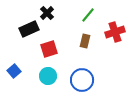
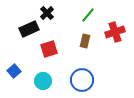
cyan circle: moved 5 px left, 5 px down
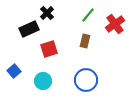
red cross: moved 8 px up; rotated 18 degrees counterclockwise
blue circle: moved 4 px right
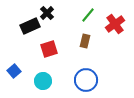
black rectangle: moved 1 px right, 3 px up
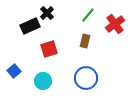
blue circle: moved 2 px up
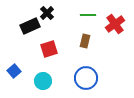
green line: rotated 49 degrees clockwise
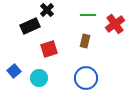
black cross: moved 3 px up
cyan circle: moved 4 px left, 3 px up
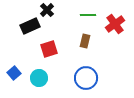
blue square: moved 2 px down
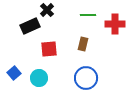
red cross: rotated 36 degrees clockwise
brown rectangle: moved 2 px left, 3 px down
red square: rotated 12 degrees clockwise
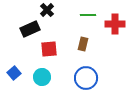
black rectangle: moved 3 px down
cyan circle: moved 3 px right, 1 px up
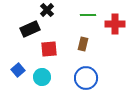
blue square: moved 4 px right, 3 px up
